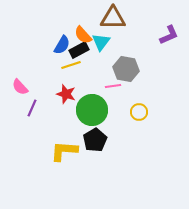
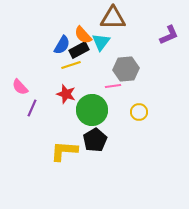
gray hexagon: rotated 15 degrees counterclockwise
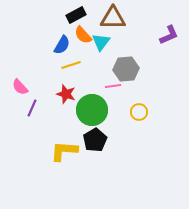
black rectangle: moved 3 px left, 35 px up
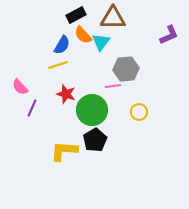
yellow line: moved 13 px left
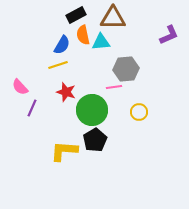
orange semicircle: rotated 30 degrees clockwise
cyan triangle: rotated 48 degrees clockwise
pink line: moved 1 px right, 1 px down
red star: moved 2 px up
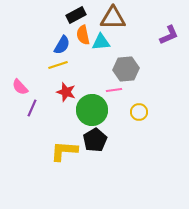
pink line: moved 3 px down
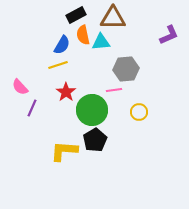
red star: rotated 18 degrees clockwise
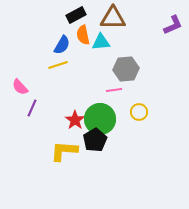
purple L-shape: moved 4 px right, 10 px up
red star: moved 9 px right, 28 px down
green circle: moved 8 px right, 9 px down
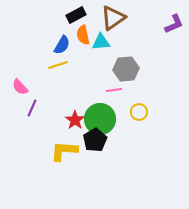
brown triangle: rotated 36 degrees counterclockwise
purple L-shape: moved 1 px right, 1 px up
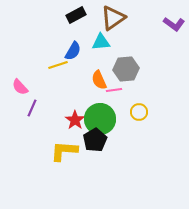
purple L-shape: rotated 60 degrees clockwise
orange semicircle: moved 16 px right, 45 px down; rotated 12 degrees counterclockwise
blue semicircle: moved 11 px right, 6 px down
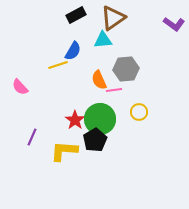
cyan triangle: moved 2 px right, 2 px up
purple line: moved 29 px down
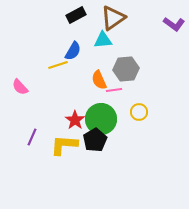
green circle: moved 1 px right
yellow L-shape: moved 6 px up
